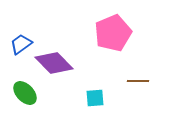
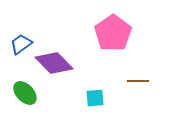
pink pentagon: rotated 12 degrees counterclockwise
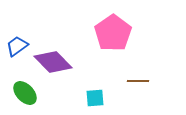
blue trapezoid: moved 4 px left, 2 px down
purple diamond: moved 1 px left, 1 px up
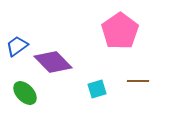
pink pentagon: moved 7 px right, 2 px up
cyan square: moved 2 px right, 9 px up; rotated 12 degrees counterclockwise
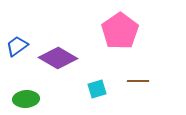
purple diamond: moved 5 px right, 4 px up; rotated 15 degrees counterclockwise
green ellipse: moved 1 px right, 6 px down; rotated 50 degrees counterclockwise
